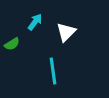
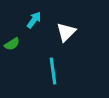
cyan arrow: moved 1 px left, 2 px up
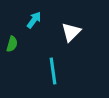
white triangle: moved 5 px right
green semicircle: rotated 42 degrees counterclockwise
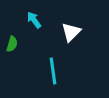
cyan arrow: rotated 72 degrees counterclockwise
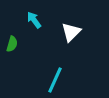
cyan line: moved 2 px right, 9 px down; rotated 32 degrees clockwise
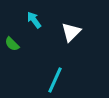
green semicircle: rotated 119 degrees clockwise
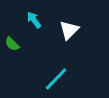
white triangle: moved 2 px left, 2 px up
cyan line: moved 1 px right, 1 px up; rotated 20 degrees clockwise
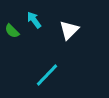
green semicircle: moved 13 px up
cyan line: moved 9 px left, 4 px up
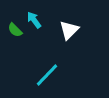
green semicircle: moved 3 px right, 1 px up
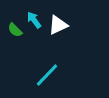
white triangle: moved 11 px left, 5 px up; rotated 20 degrees clockwise
